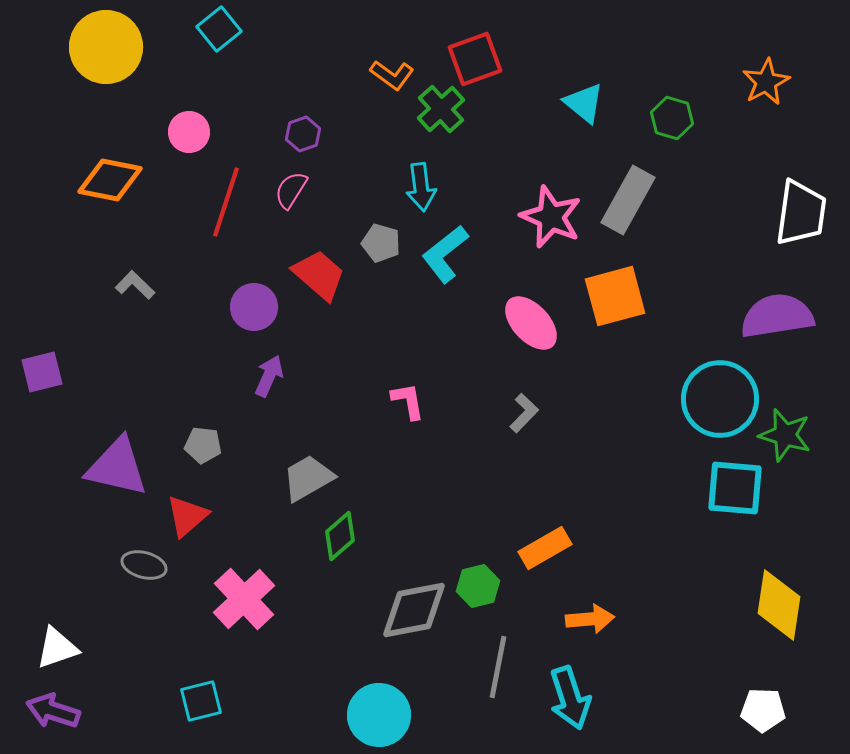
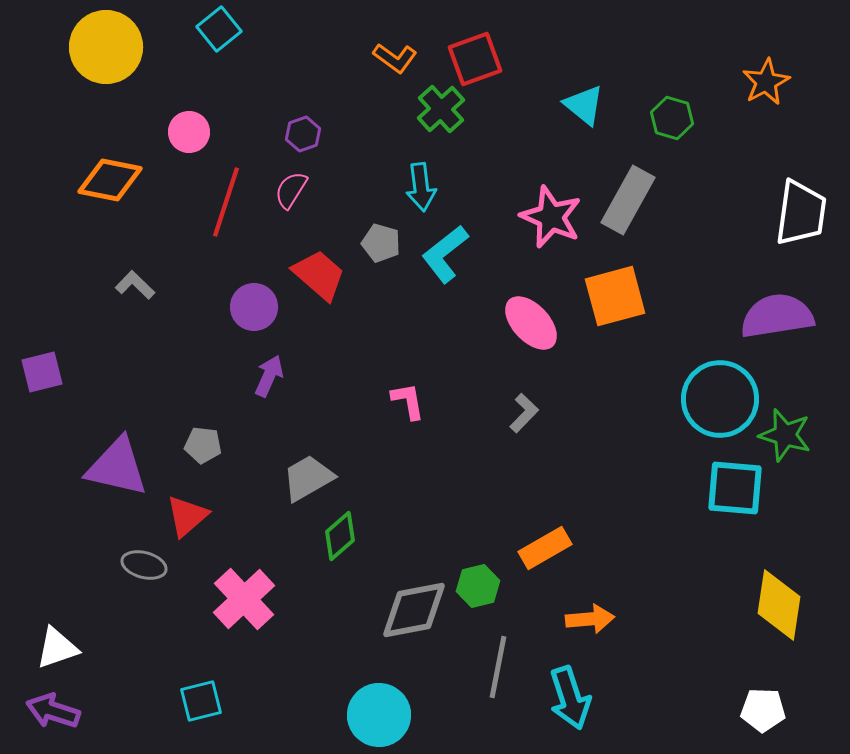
orange L-shape at (392, 75): moved 3 px right, 17 px up
cyan triangle at (584, 103): moved 2 px down
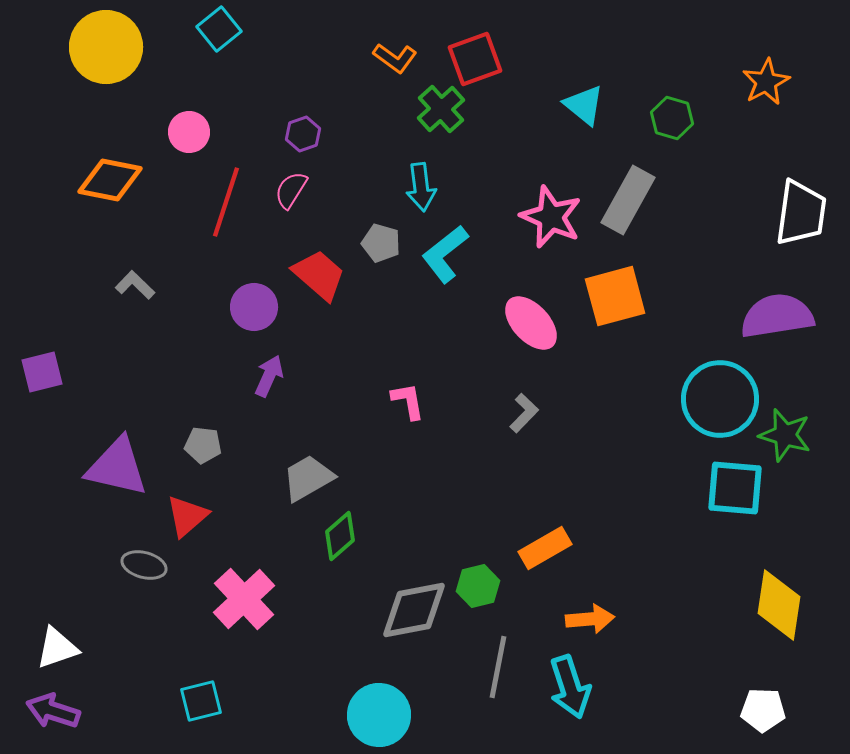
cyan arrow at (570, 698): moved 11 px up
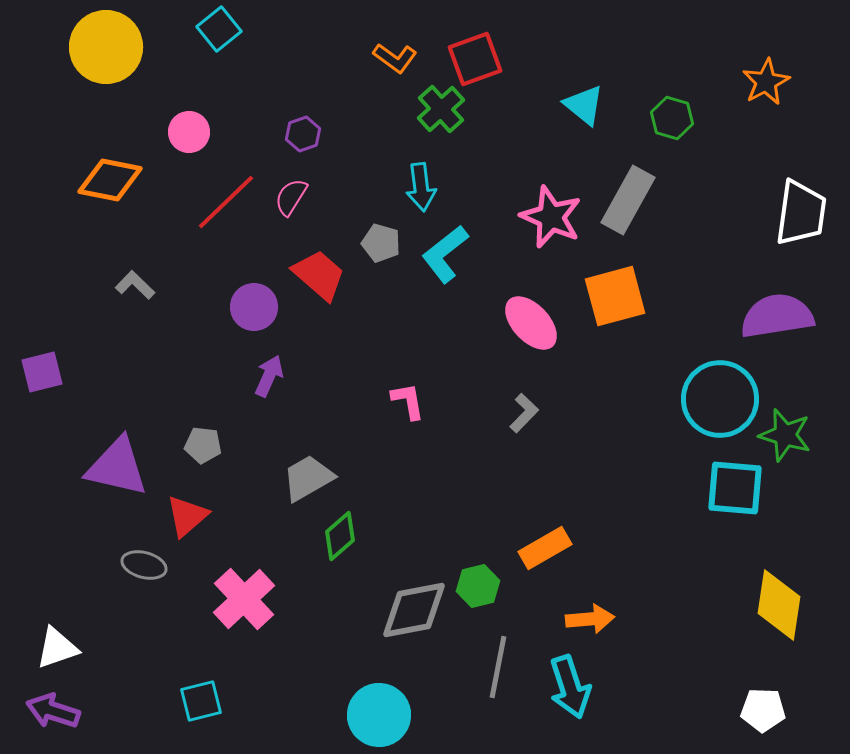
pink semicircle at (291, 190): moved 7 px down
red line at (226, 202): rotated 28 degrees clockwise
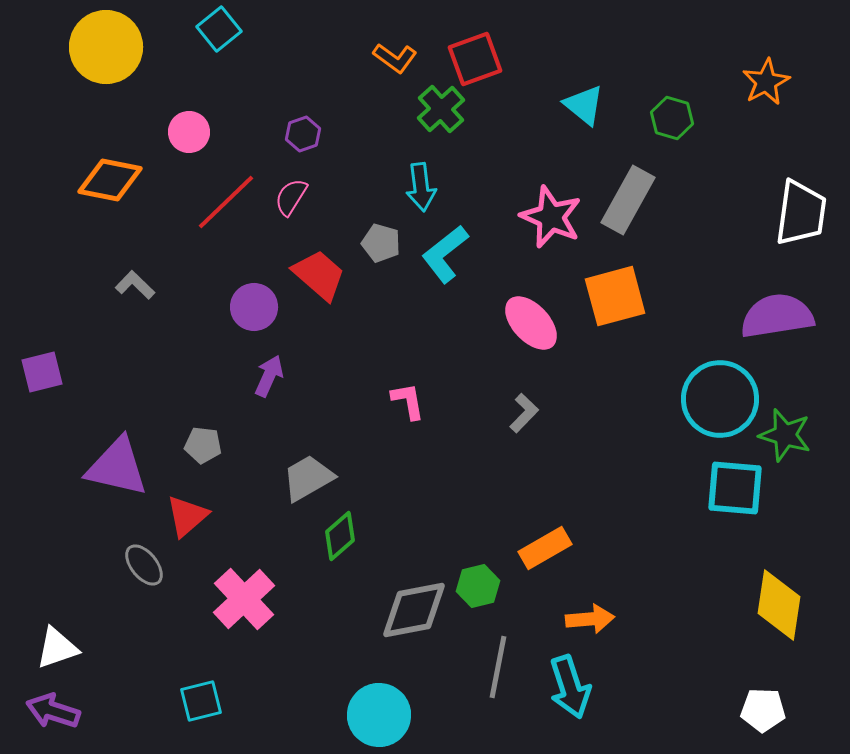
gray ellipse at (144, 565): rotated 36 degrees clockwise
